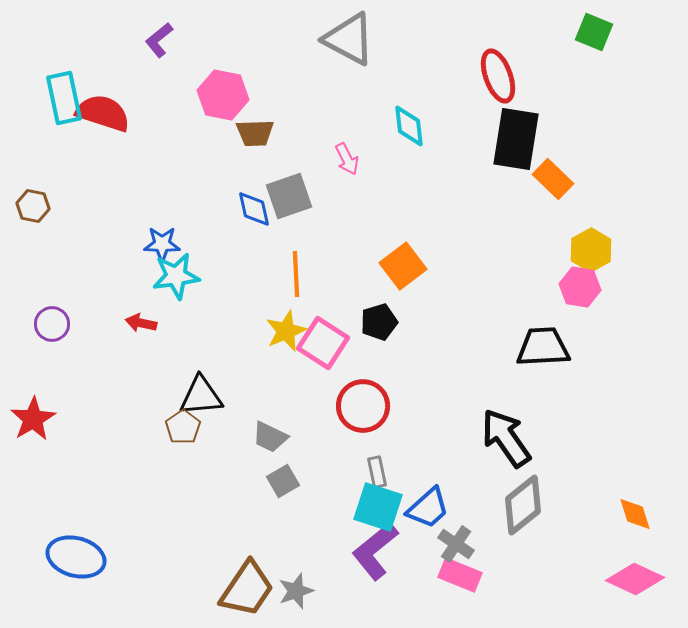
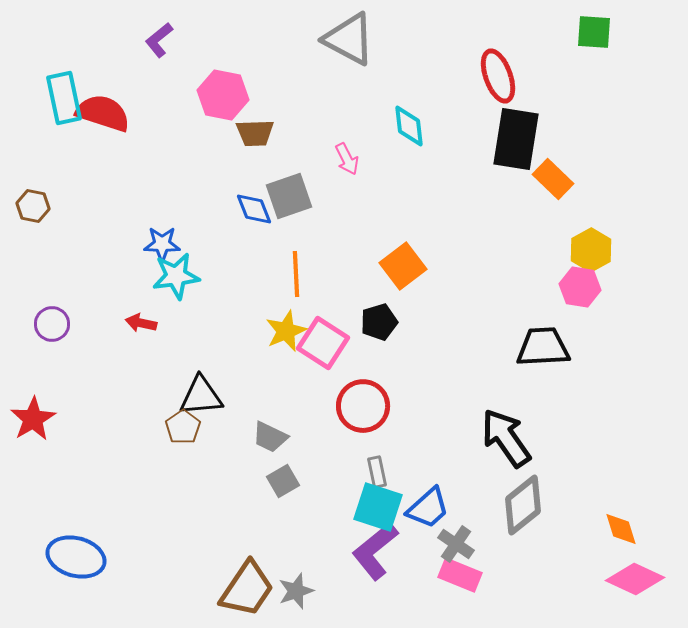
green square at (594, 32): rotated 18 degrees counterclockwise
blue diamond at (254, 209): rotated 9 degrees counterclockwise
orange diamond at (635, 514): moved 14 px left, 15 px down
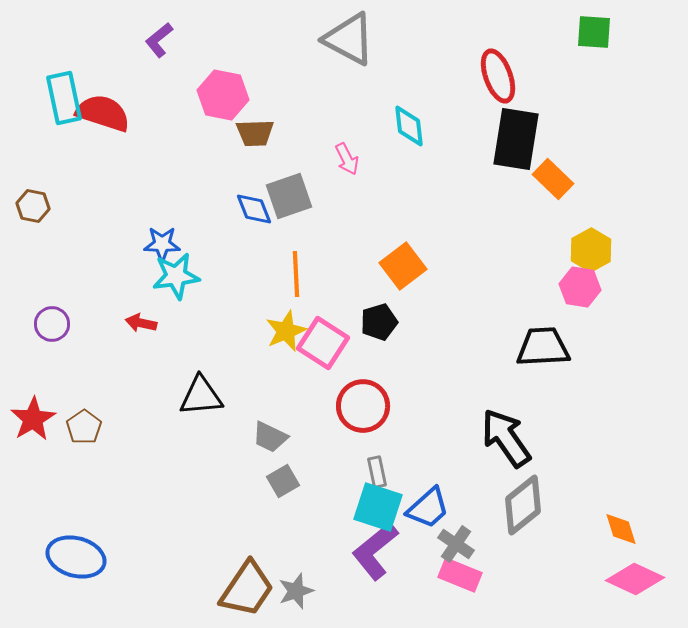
brown pentagon at (183, 427): moved 99 px left
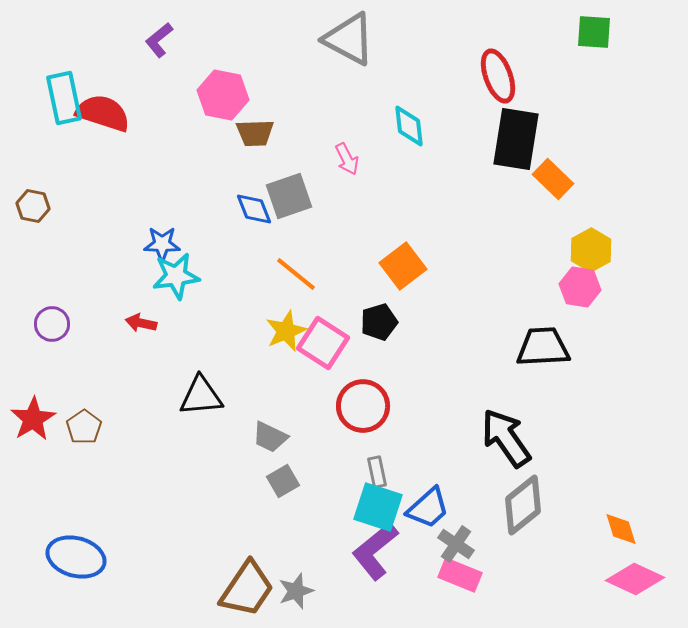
orange line at (296, 274): rotated 48 degrees counterclockwise
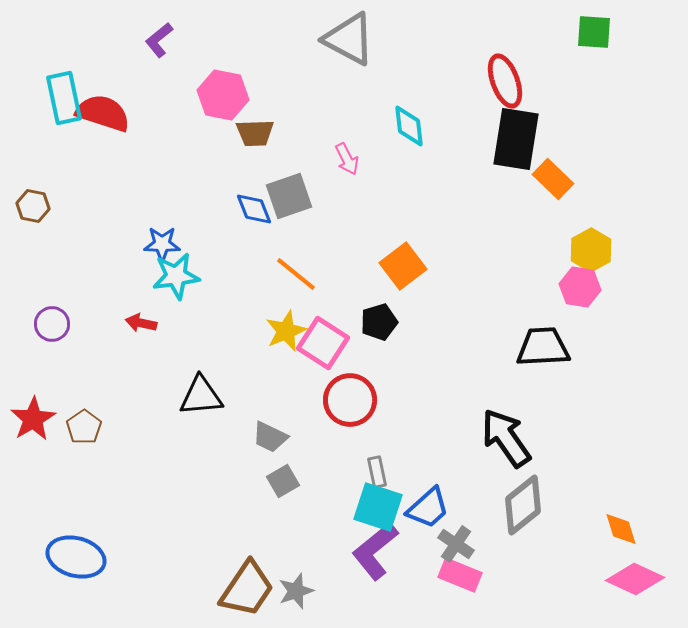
red ellipse at (498, 76): moved 7 px right, 5 px down
red circle at (363, 406): moved 13 px left, 6 px up
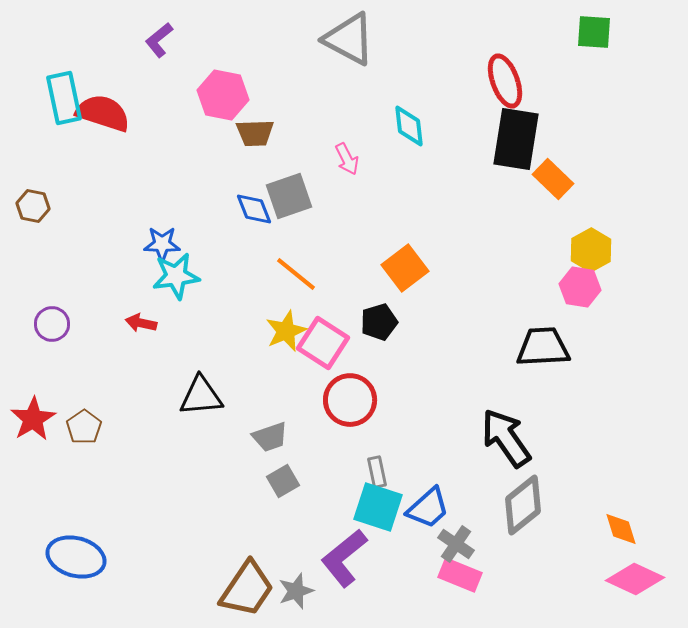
orange square at (403, 266): moved 2 px right, 2 px down
gray trapezoid at (270, 437): rotated 45 degrees counterclockwise
purple L-shape at (375, 551): moved 31 px left, 7 px down
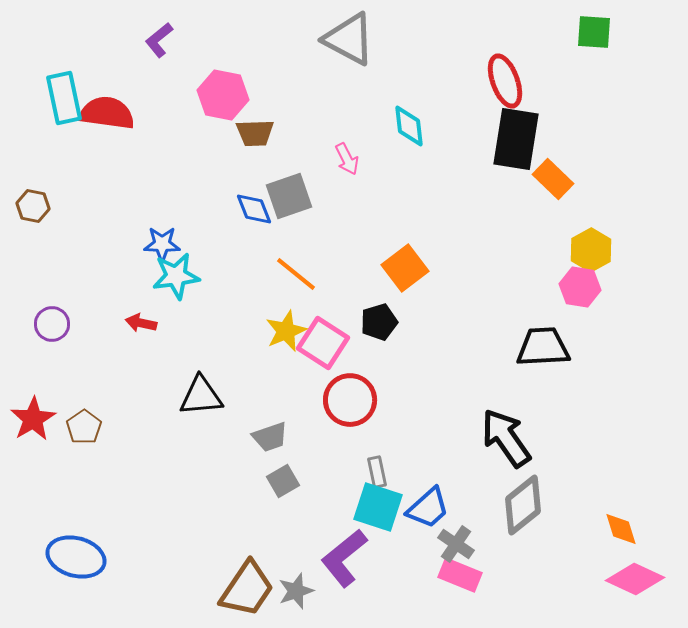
red semicircle at (103, 113): moved 4 px right; rotated 10 degrees counterclockwise
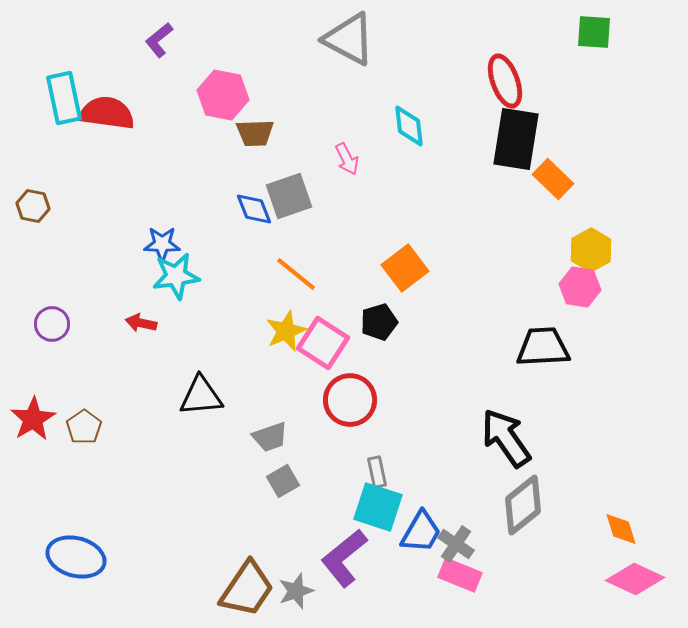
blue trapezoid at (428, 508): moved 7 px left, 24 px down; rotated 18 degrees counterclockwise
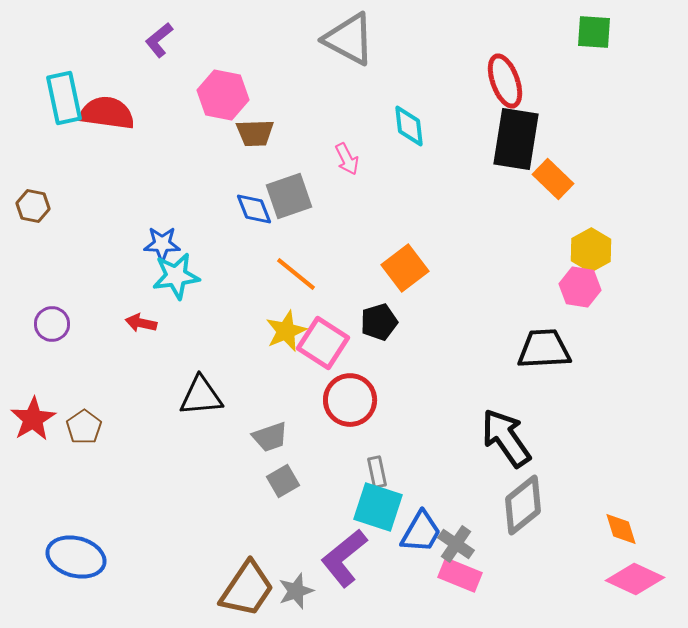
black trapezoid at (543, 347): moved 1 px right, 2 px down
